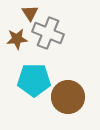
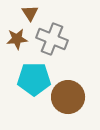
gray cross: moved 4 px right, 6 px down
cyan pentagon: moved 1 px up
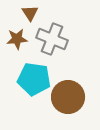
cyan pentagon: rotated 8 degrees clockwise
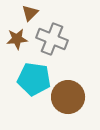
brown triangle: rotated 18 degrees clockwise
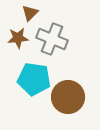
brown star: moved 1 px right, 1 px up
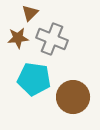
brown circle: moved 5 px right
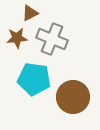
brown triangle: rotated 18 degrees clockwise
brown star: moved 1 px left
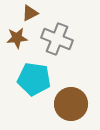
gray cross: moved 5 px right
brown circle: moved 2 px left, 7 px down
